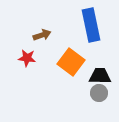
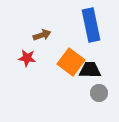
black trapezoid: moved 10 px left, 6 px up
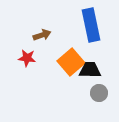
orange square: rotated 12 degrees clockwise
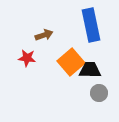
brown arrow: moved 2 px right
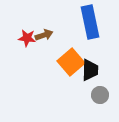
blue rectangle: moved 1 px left, 3 px up
red star: moved 20 px up
black trapezoid: rotated 90 degrees clockwise
gray circle: moved 1 px right, 2 px down
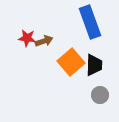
blue rectangle: rotated 8 degrees counterclockwise
brown arrow: moved 6 px down
black trapezoid: moved 4 px right, 5 px up
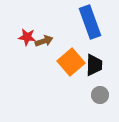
red star: moved 1 px up
